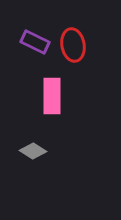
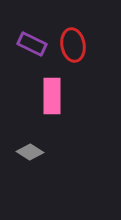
purple rectangle: moved 3 px left, 2 px down
gray diamond: moved 3 px left, 1 px down
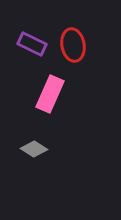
pink rectangle: moved 2 px left, 2 px up; rotated 24 degrees clockwise
gray diamond: moved 4 px right, 3 px up
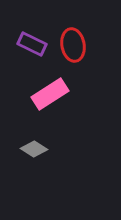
pink rectangle: rotated 33 degrees clockwise
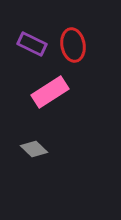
pink rectangle: moved 2 px up
gray diamond: rotated 12 degrees clockwise
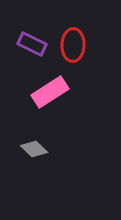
red ellipse: rotated 12 degrees clockwise
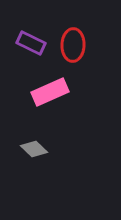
purple rectangle: moved 1 px left, 1 px up
pink rectangle: rotated 9 degrees clockwise
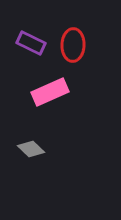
gray diamond: moved 3 px left
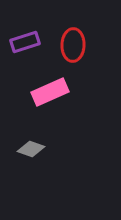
purple rectangle: moved 6 px left, 1 px up; rotated 44 degrees counterclockwise
gray diamond: rotated 24 degrees counterclockwise
